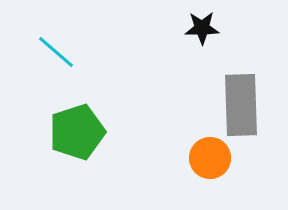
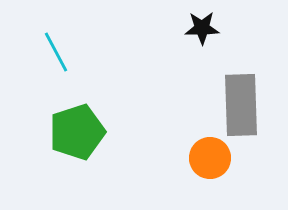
cyan line: rotated 21 degrees clockwise
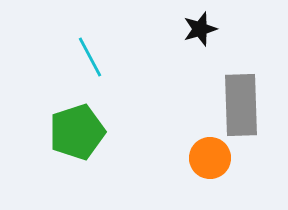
black star: moved 2 px left, 1 px down; rotated 16 degrees counterclockwise
cyan line: moved 34 px right, 5 px down
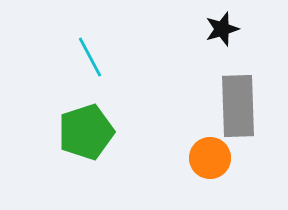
black star: moved 22 px right
gray rectangle: moved 3 px left, 1 px down
green pentagon: moved 9 px right
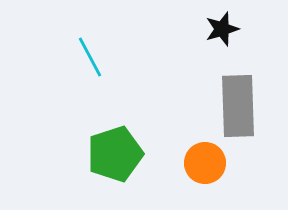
green pentagon: moved 29 px right, 22 px down
orange circle: moved 5 px left, 5 px down
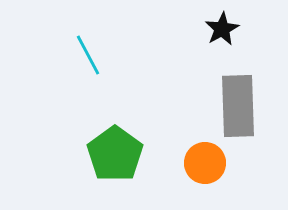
black star: rotated 12 degrees counterclockwise
cyan line: moved 2 px left, 2 px up
green pentagon: rotated 18 degrees counterclockwise
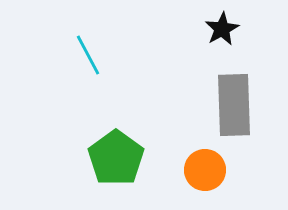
gray rectangle: moved 4 px left, 1 px up
green pentagon: moved 1 px right, 4 px down
orange circle: moved 7 px down
